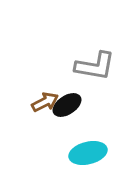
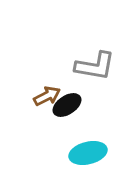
brown arrow: moved 2 px right, 6 px up
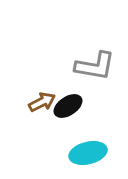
brown arrow: moved 5 px left, 6 px down
black ellipse: moved 1 px right, 1 px down
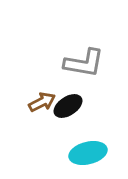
gray L-shape: moved 11 px left, 3 px up
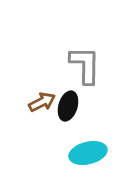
gray L-shape: moved 1 px right, 2 px down; rotated 99 degrees counterclockwise
black ellipse: rotated 40 degrees counterclockwise
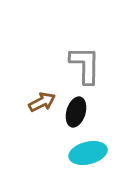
black ellipse: moved 8 px right, 6 px down
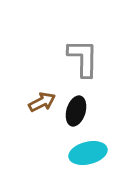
gray L-shape: moved 2 px left, 7 px up
black ellipse: moved 1 px up
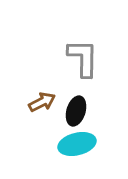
cyan ellipse: moved 11 px left, 9 px up
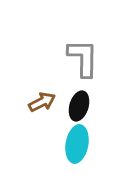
black ellipse: moved 3 px right, 5 px up
cyan ellipse: rotated 66 degrees counterclockwise
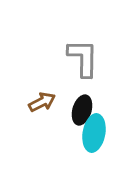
black ellipse: moved 3 px right, 4 px down
cyan ellipse: moved 17 px right, 11 px up
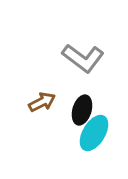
gray L-shape: rotated 126 degrees clockwise
cyan ellipse: rotated 21 degrees clockwise
